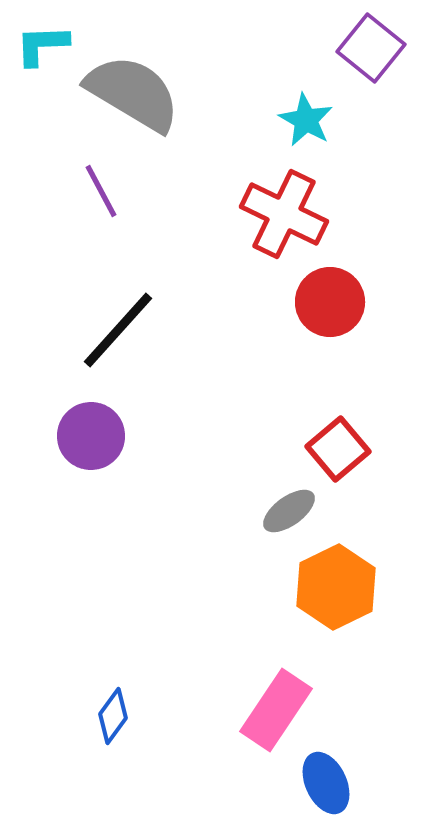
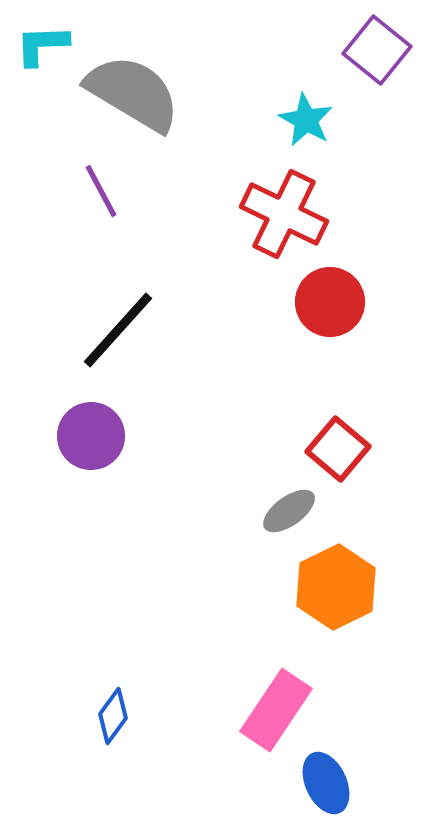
purple square: moved 6 px right, 2 px down
red square: rotated 10 degrees counterclockwise
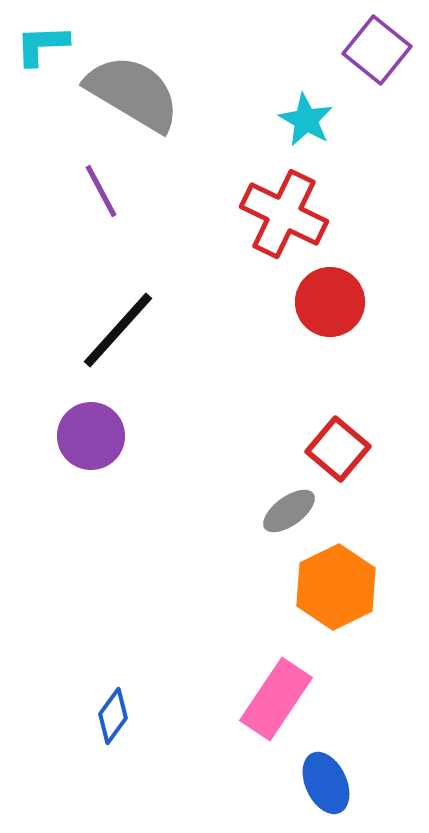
pink rectangle: moved 11 px up
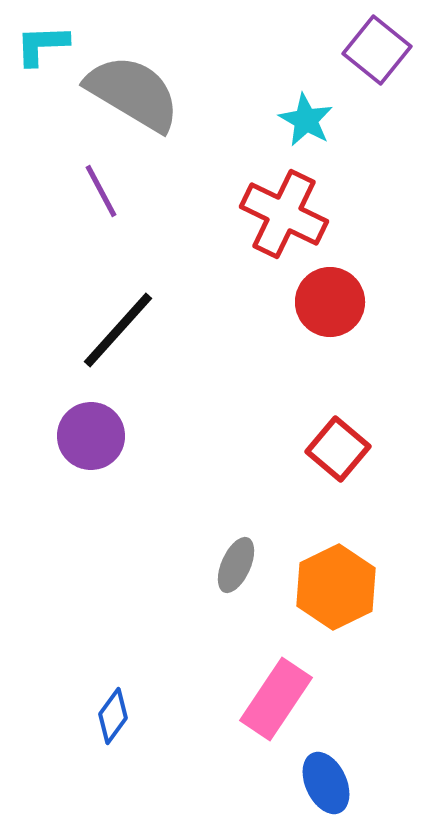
gray ellipse: moved 53 px left, 54 px down; rotated 30 degrees counterclockwise
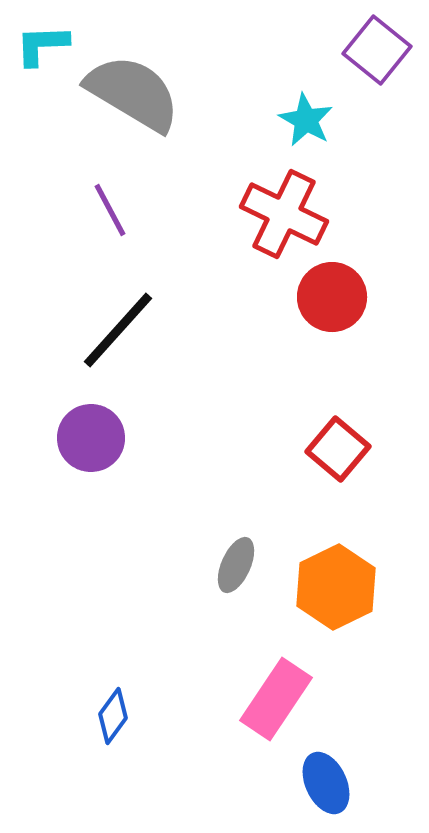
purple line: moved 9 px right, 19 px down
red circle: moved 2 px right, 5 px up
purple circle: moved 2 px down
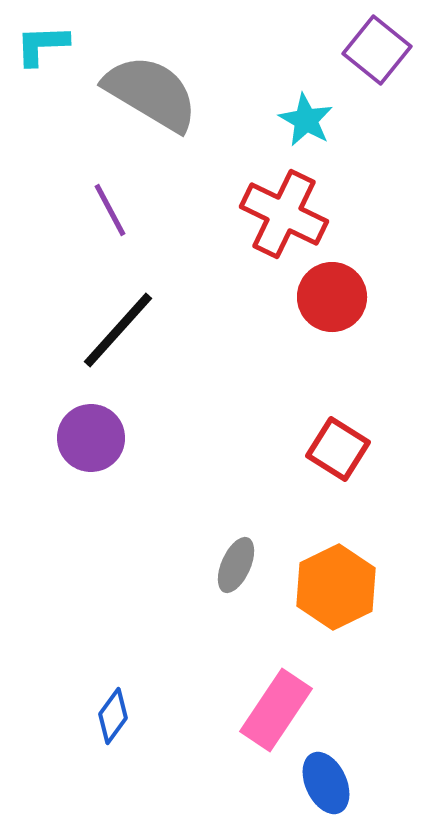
gray semicircle: moved 18 px right
red square: rotated 8 degrees counterclockwise
pink rectangle: moved 11 px down
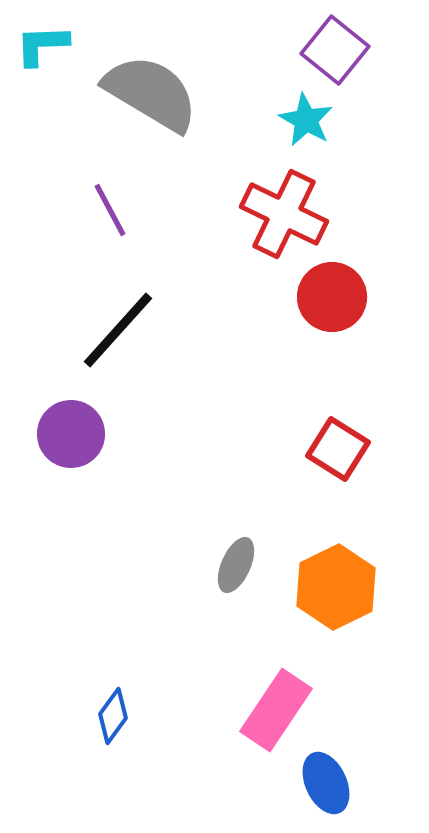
purple square: moved 42 px left
purple circle: moved 20 px left, 4 px up
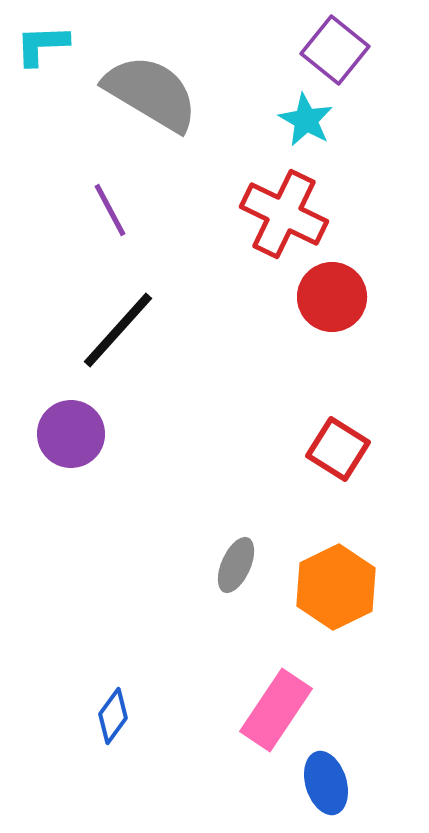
blue ellipse: rotated 8 degrees clockwise
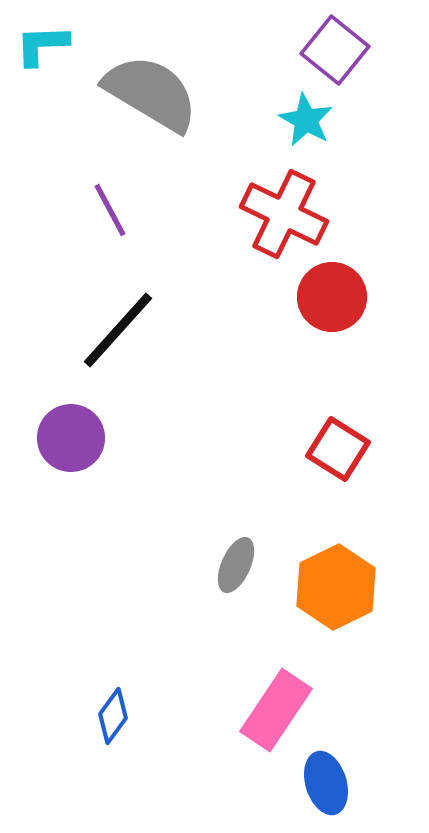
purple circle: moved 4 px down
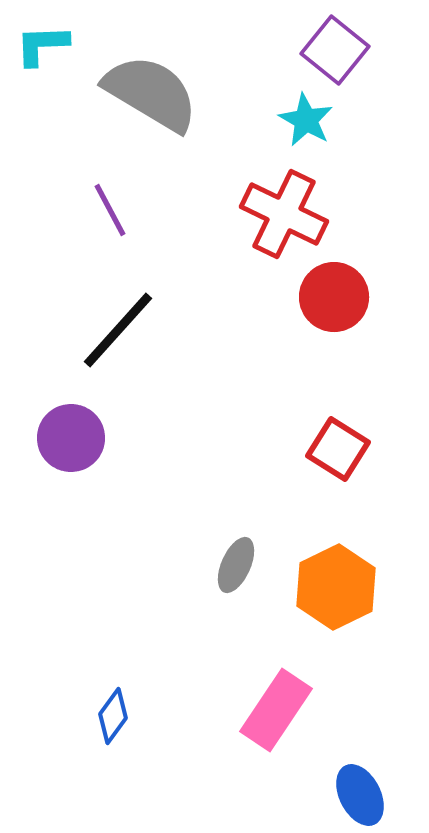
red circle: moved 2 px right
blue ellipse: moved 34 px right, 12 px down; rotated 10 degrees counterclockwise
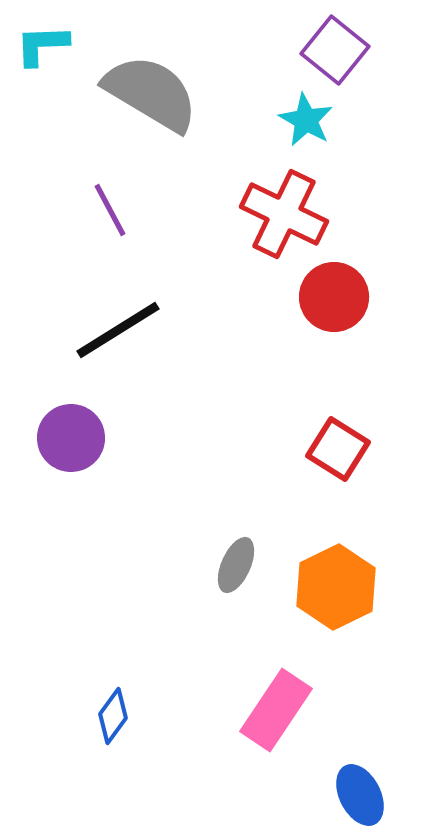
black line: rotated 16 degrees clockwise
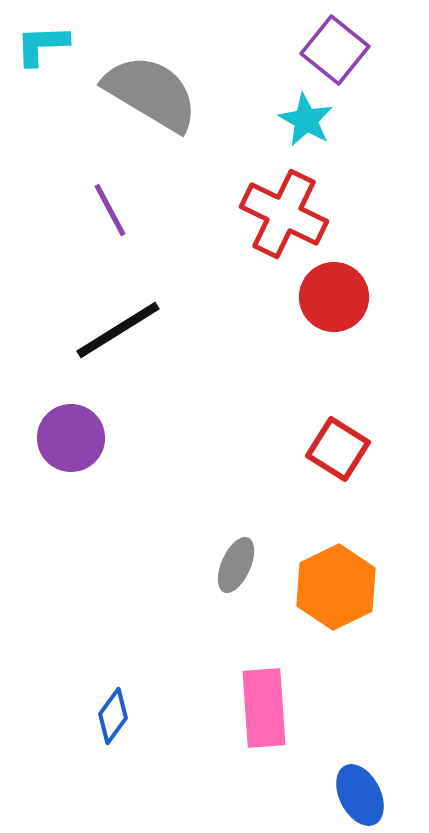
pink rectangle: moved 12 px left, 2 px up; rotated 38 degrees counterclockwise
